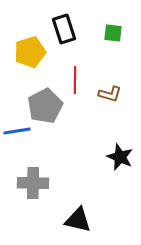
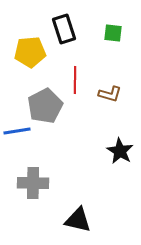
yellow pentagon: rotated 12 degrees clockwise
black star: moved 6 px up; rotated 8 degrees clockwise
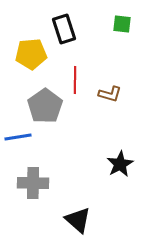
green square: moved 9 px right, 9 px up
yellow pentagon: moved 1 px right, 2 px down
gray pentagon: rotated 8 degrees counterclockwise
blue line: moved 1 px right, 6 px down
black star: moved 13 px down; rotated 12 degrees clockwise
black triangle: rotated 28 degrees clockwise
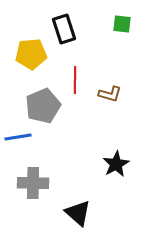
gray pentagon: moved 2 px left; rotated 12 degrees clockwise
black star: moved 4 px left
black triangle: moved 7 px up
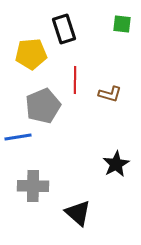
gray cross: moved 3 px down
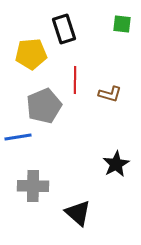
gray pentagon: moved 1 px right
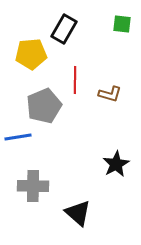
black rectangle: rotated 48 degrees clockwise
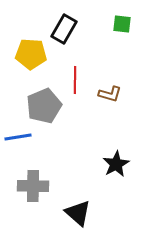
yellow pentagon: rotated 8 degrees clockwise
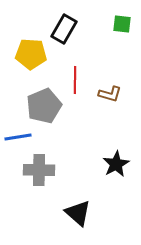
gray cross: moved 6 px right, 16 px up
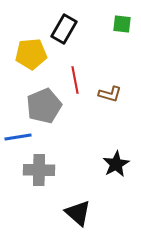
yellow pentagon: rotated 8 degrees counterclockwise
red line: rotated 12 degrees counterclockwise
